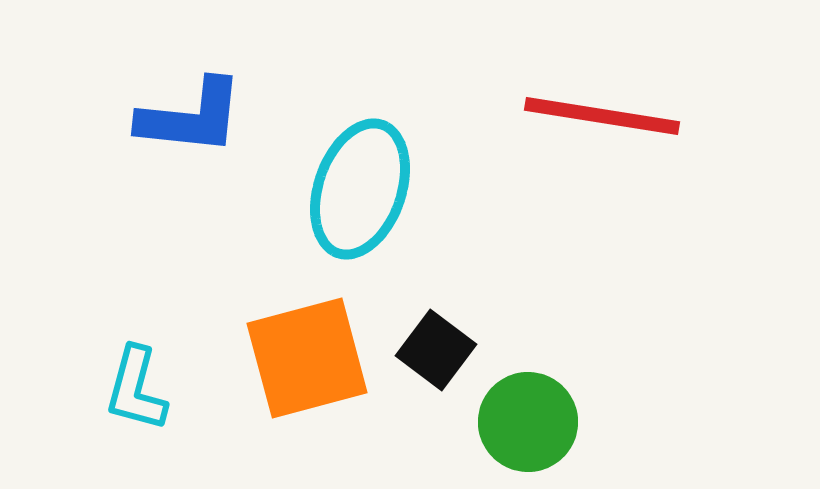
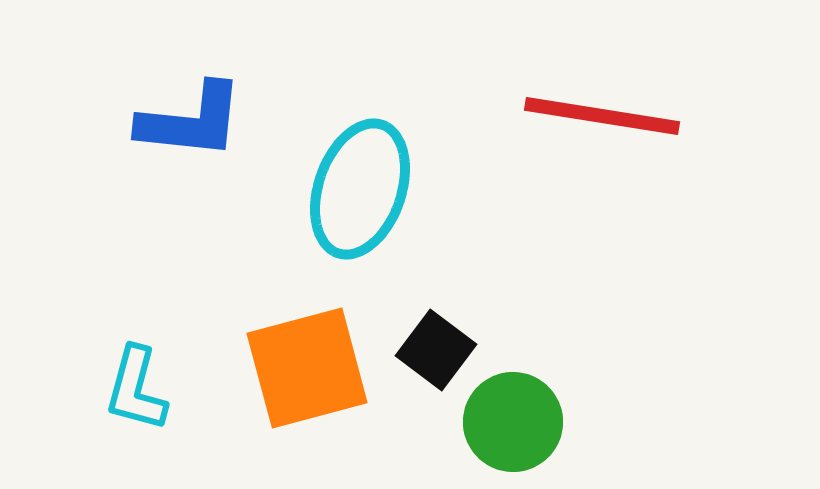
blue L-shape: moved 4 px down
orange square: moved 10 px down
green circle: moved 15 px left
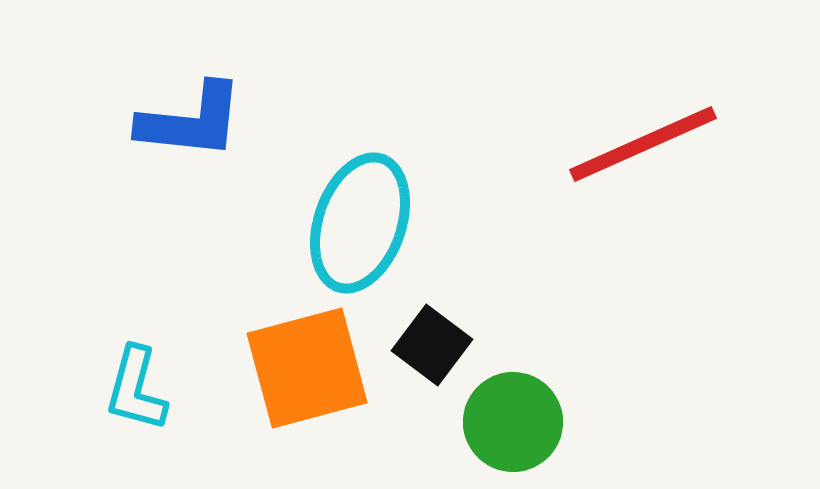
red line: moved 41 px right, 28 px down; rotated 33 degrees counterclockwise
cyan ellipse: moved 34 px down
black square: moved 4 px left, 5 px up
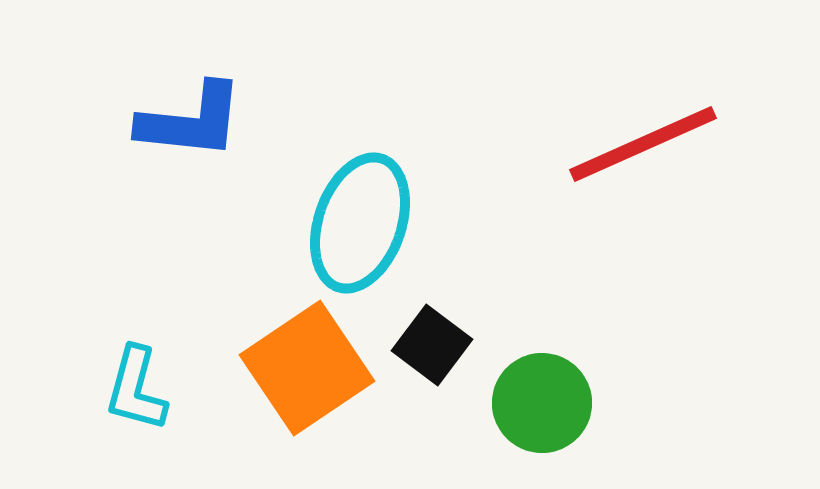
orange square: rotated 19 degrees counterclockwise
green circle: moved 29 px right, 19 px up
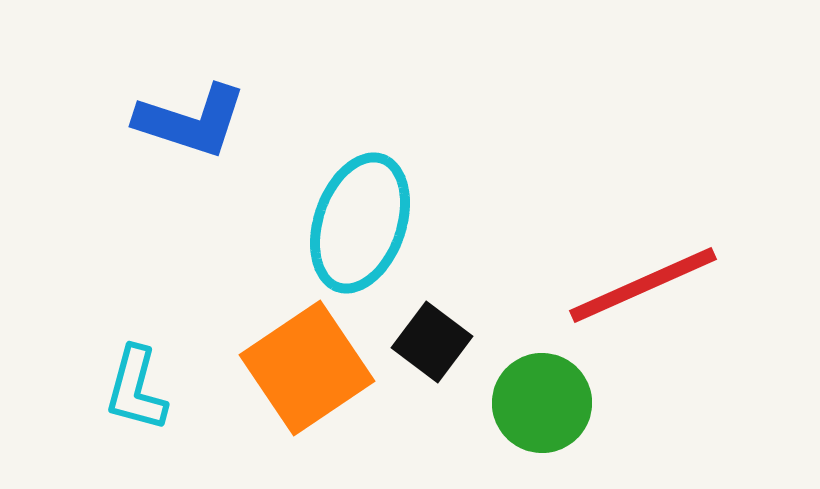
blue L-shape: rotated 12 degrees clockwise
red line: moved 141 px down
black square: moved 3 px up
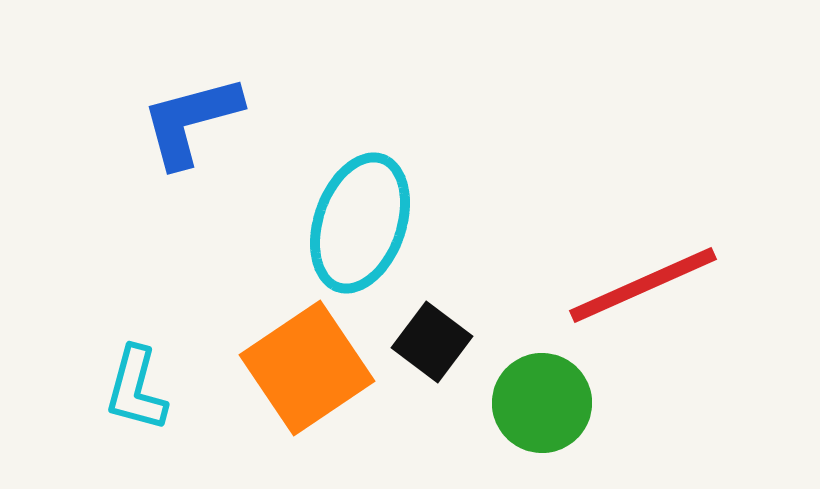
blue L-shape: rotated 147 degrees clockwise
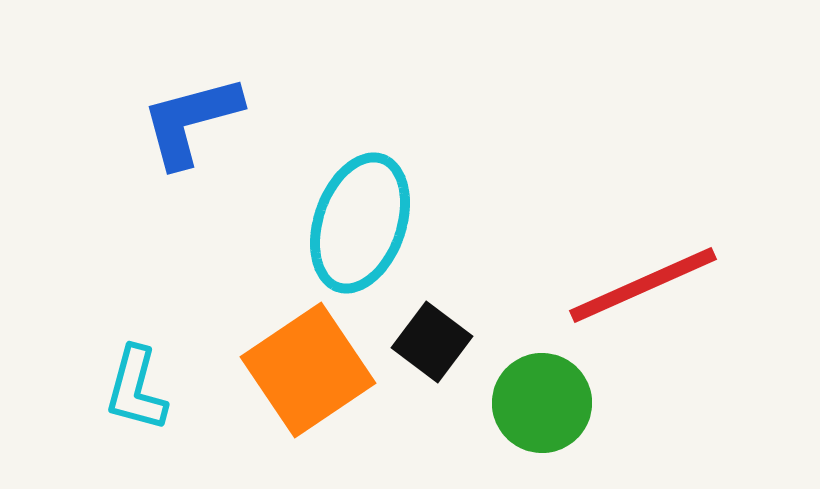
orange square: moved 1 px right, 2 px down
